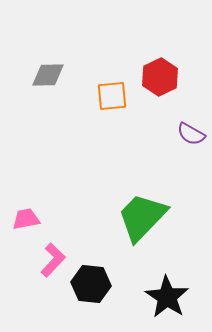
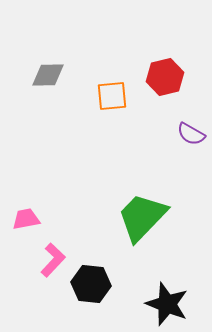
red hexagon: moved 5 px right; rotated 12 degrees clockwise
black star: moved 7 px down; rotated 12 degrees counterclockwise
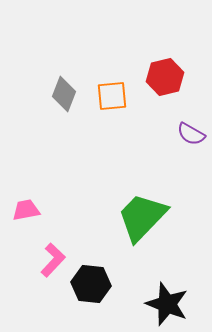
gray diamond: moved 16 px right, 19 px down; rotated 68 degrees counterclockwise
pink trapezoid: moved 9 px up
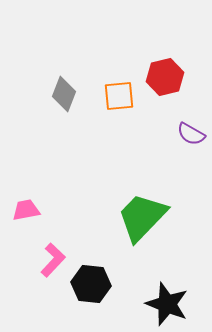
orange square: moved 7 px right
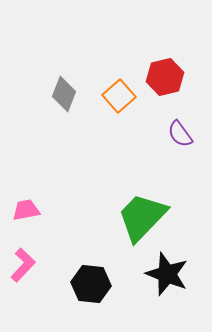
orange square: rotated 36 degrees counterclockwise
purple semicircle: moved 11 px left; rotated 24 degrees clockwise
pink L-shape: moved 30 px left, 5 px down
black star: moved 30 px up
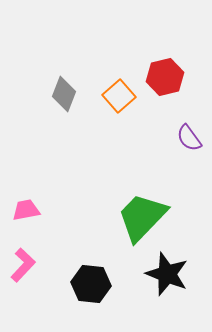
purple semicircle: moved 9 px right, 4 px down
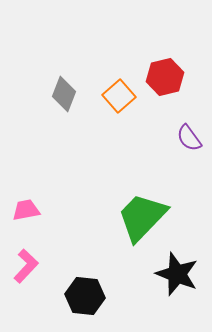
pink L-shape: moved 3 px right, 1 px down
black star: moved 10 px right
black hexagon: moved 6 px left, 12 px down
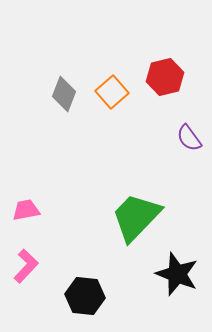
orange square: moved 7 px left, 4 px up
green trapezoid: moved 6 px left
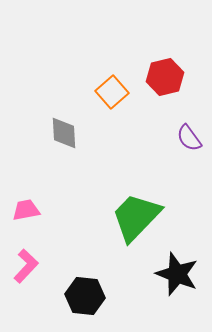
gray diamond: moved 39 px down; rotated 24 degrees counterclockwise
